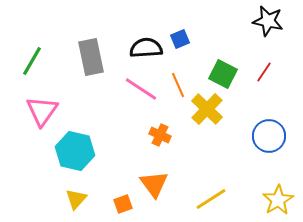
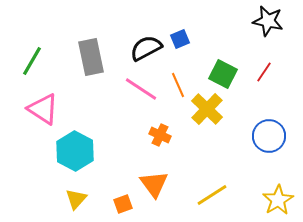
black semicircle: rotated 24 degrees counterclockwise
pink triangle: moved 1 px right, 2 px up; rotated 32 degrees counterclockwise
cyan hexagon: rotated 15 degrees clockwise
yellow line: moved 1 px right, 4 px up
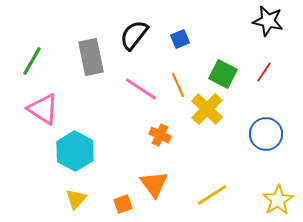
black semicircle: moved 12 px left, 13 px up; rotated 24 degrees counterclockwise
blue circle: moved 3 px left, 2 px up
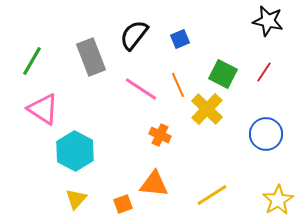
gray rectangle: rotated 9 degrees counterclockwise
orange triangle: rotated 48 degrees counterclockwise
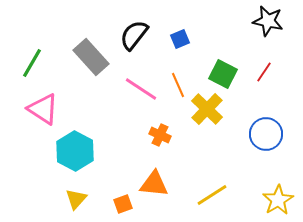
gray rectangle: rotated 21 degrees counterclockwise
green line: moved 2 px down
